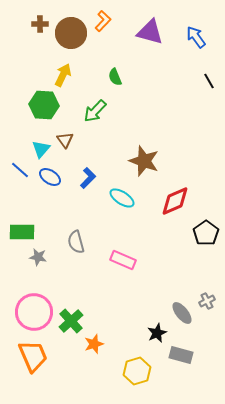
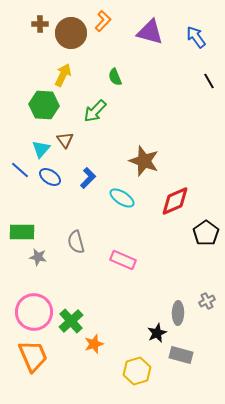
gray ellipse: moved 4 px left; rotated 40 degrees clockwise
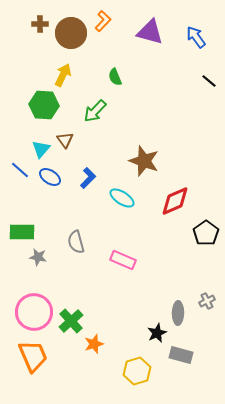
black line: rotated 21 degrees counterclockwise
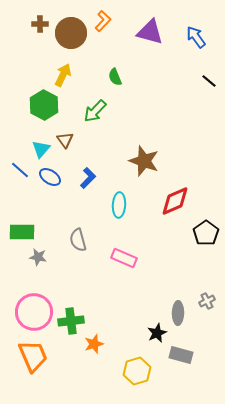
green hexagon: rotated 24 degrees clockwise
cyan ellipse: moved 3 px left, 7 px down; rotated 60 degrees clockwise
gray semicircle: moved 2 px right, 2 px up
pink rectangle: moved 1 px right, 2 px up
green cross: rotated 35 degrees clockwise
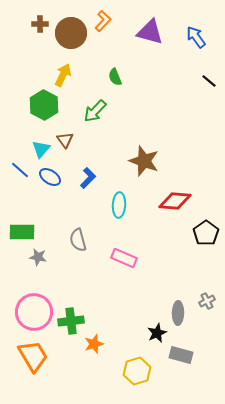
red diamond: rotated 28 degrees clockwise
orange trapezoid: rotated 8 degrees counterclockwise
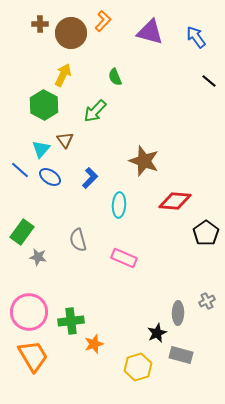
blue L-shape: moved 2 px right
green rectangle: rotated 55 degrees counterclockwise
pink circle: moved 5 px left
yellow hexagon: moved 1 px right, 4 px up
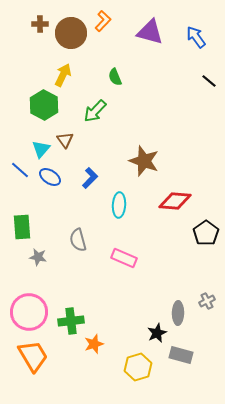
green rectangle: moved 5 px up; rotated 40 degrees counterclockwise
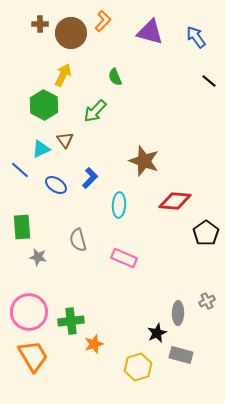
cyan triangle: rotated 24 degrees clockwise
blue ellipse: moved 6 px right, 8 px down
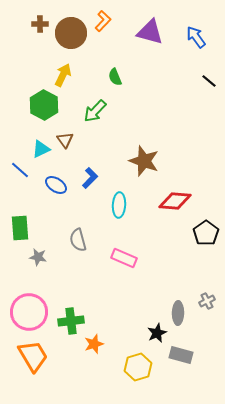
green rectangle: moved 2 px left, 1 px down
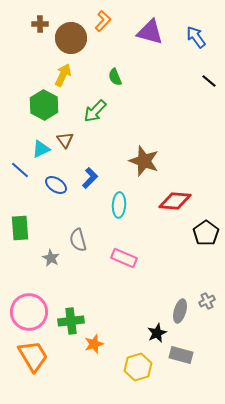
brown circle: moved 5 px down
gray star: moved 13 px right, 1 px down; rotated 18 degrees clockwise
gray ellipse: moved 2 px right, 2 px up; rotated 15 degrees clockwise
